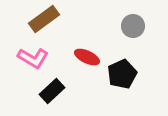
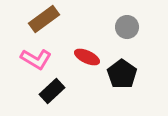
gray circle: moved 6 px left, 1 px down
pink L-shape: moved 3 px right, 1 px down
black pentagon: rotated 12 degrees counterclockwise
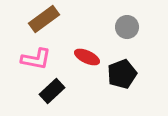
pink L-shape: rotated 20 degrees counterclockwise
black pentagon: rotated 16 degrees clockwise
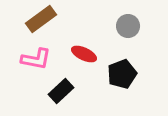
brown rectangle: moved 3 px left
gray circle: moved 1 px right, 1 px up
red ellipse: moved 3 px left, 3 px up
black rectangle: moved 9 px right
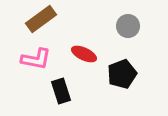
black rectangle: rotated 65 degrees counterclockwise
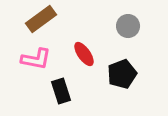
red ellipse: rotated 30 degrees clockwise
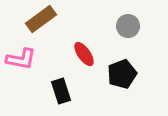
pink L-shape: moved 15 px left
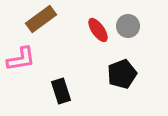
red ellipse: moved 14 px right, 24 px up
pink L-shape: rotated 20 degrees counterclockwise
